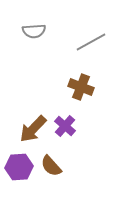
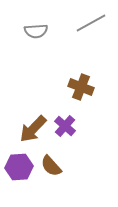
gray semicircle: moved 2 px right
gray line: moved 19 px up
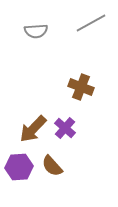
purple cross: moved 2 px down
brown semicircle: moved 1 px right
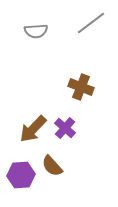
gray line: rotated 8 degrees counterclockwise
purple hexagon: moved 2 px right, 8 px down
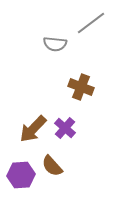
gray semicircle: moved 19 px right, 13 px down; rotated 10 degrees clockwise
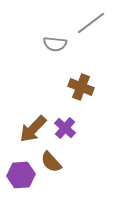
brown semicircle: moved 1 px left, 4 px up
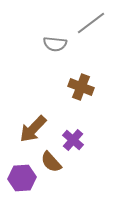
purple cross: moved 8 px right, 12 px down
purple hexagon: moved 1 px right, 3 px down
